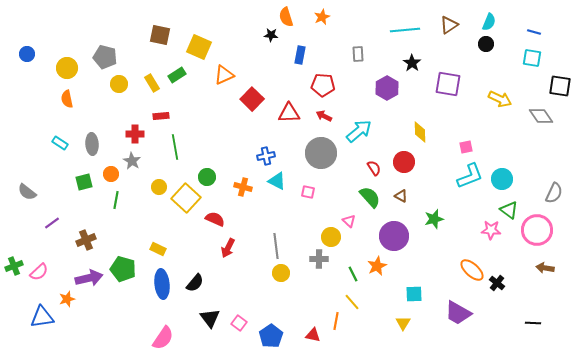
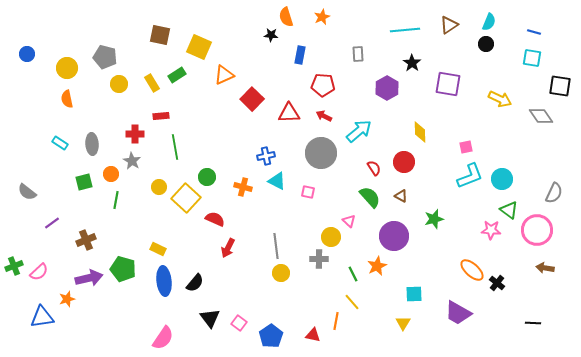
blue ellipse at (162, 284): moved 2 px right, 3 px up
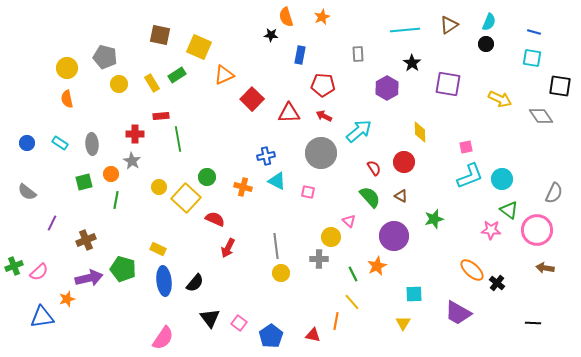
blue circle at (27, 54): moved 89 px down
green line at (175, 147): moved 3 px right, 8 px up
purple line at (52, 223): rotated 28 degrees counterclockwise
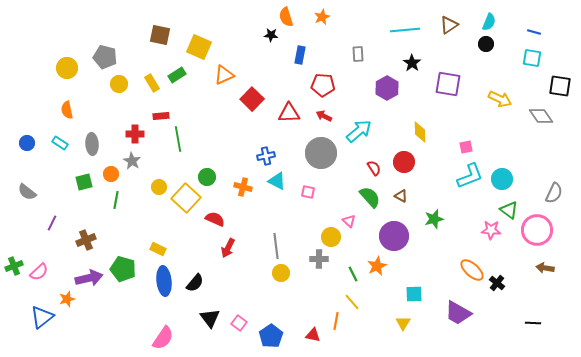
orange semicircle at (67, 99): moved 11 px down
blue triangle at (42, 317): rotated 30 degrees counterclockwise
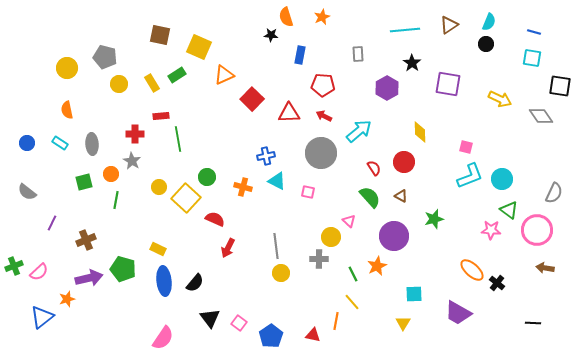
pink square at (466, 147): rotated 24 degrees clockwise
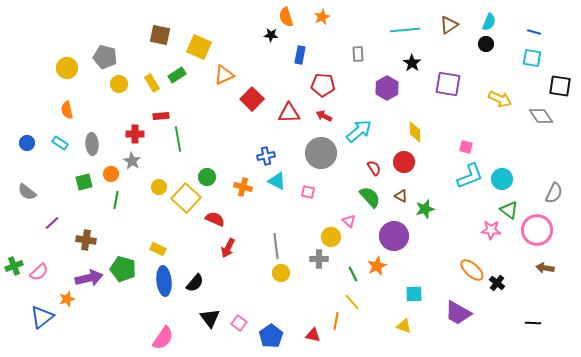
yellow diamond at (420, 132): moved 5 px left
green star at (434, 219): moved 9 px left, 10 px up
purple line at (52, 223): rotated 21 degrees clockwise
brown cross at (86, 240): rotated 30 degrees clockwise
yellow triangle at (403, 323): moved 1 px right, 3 px down; rotated 42 degrees counterclockwise
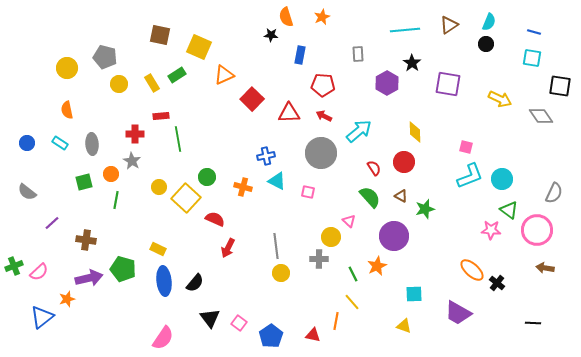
purple hexagon at (387, 88): moved 5 px up
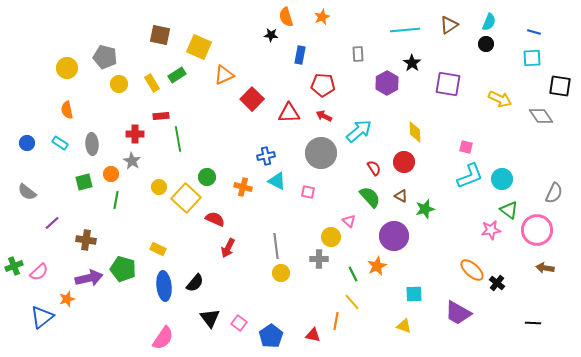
cyan square at (532, 58): rotated 12 degrees counterclockwise
pink star at (491, 230): rotated 12 degrees counterclockwise
blue ellipse at (164, 281): moved 5 px down
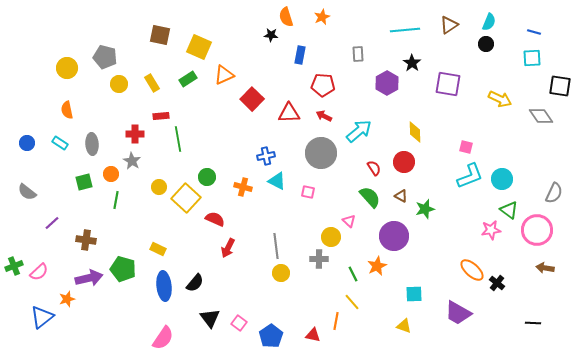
green rectangle at (177, 75): moved 11 px right, 4 px down
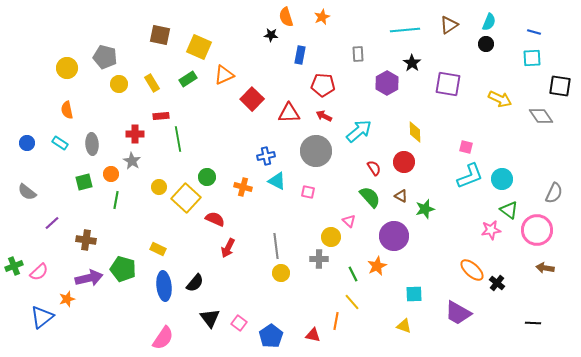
gray circle at (321, 153): moved 5 px left, 2 px up
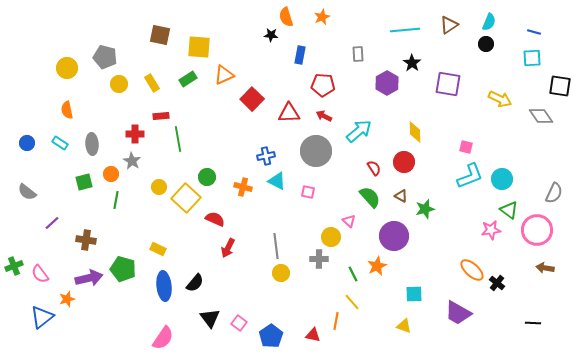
yellow square at (199, 47): rotated 20 degrees counterclockwise
pink semicircle at (39, 272): moved 1 px right, 2 px down; rotated 96 degrees clockwise
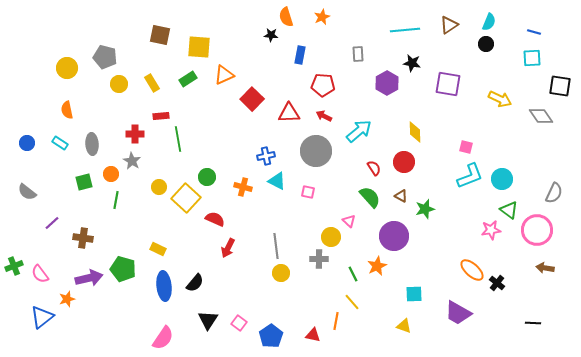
black star at (412, 63): rotated 24 degrees counterclockwise
brown cross at (86, 240): moved 3 px left, 2 px up
black triangle at (210, 318): moved 2 px left, 2 px down; rotated 10 degrees clockwise
